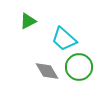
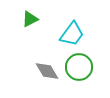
green triangle: moved 2 px right, 2 px up
cyan trapezoid: moved 8 px right, 5 px up; rotated 96 degrees counterclockwise
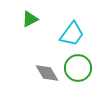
green circle: moved 1 px left, 1 px down
gray diamond: moved 2 px down
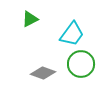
green circle: moved 3 px right, 4 px up
gray diamond: moved 4 px left; rotated 40 degrees counterclockwise
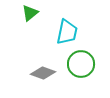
green triangle: moved 6 px up; rotated 12 degrees counterclockwise
cyan trapezoid: moved 5 px left, 2 px up; rotated 24 degrees counterclockwise
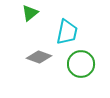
gray diamond: moved 4 px left, 16 px up
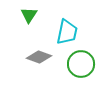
green triangle: moved 1 px left, 2 px down; rotated 18 degrees counterclockwise
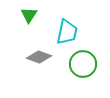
green circle: moved 2 px right
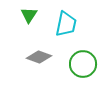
cyan trapezoid: moved 1 px left, 8 px up
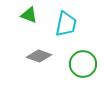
green triangle: rotated 42 degrees counterclockwise
gray diamond: moved 1 px up
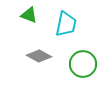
gray diamond: rotated 10 degrees clockwise
